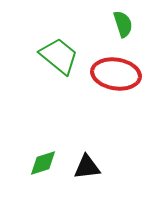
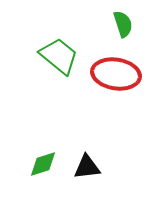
green diamond: moved 1 px down
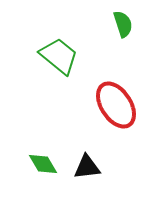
red ellipse: moved 31 px down; rotated 48 degrees clockwise
green diamond: rotated 76 degrees clockwise
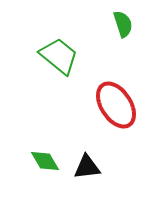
green diamond: moved 2 px right, 3 px up
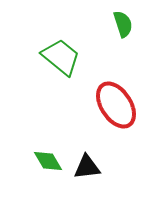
green trapezoid: moved 2 px right, 1 px down
green diamond: moved 3 px right
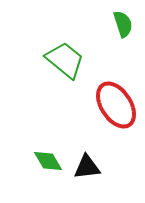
green trapezoid: moved 4 px right, 3 px down
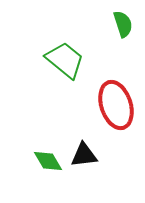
red ellipse: rotated 15 degrees clockwise
black triangle: moved 3 px left, 12 px up
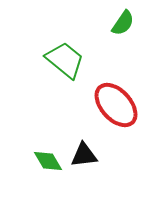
green semicircle: moved 1 px up; rotated 52 degrees clockwise
red ellipse: rotated 24 degrees counterclockwise
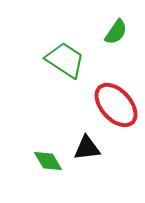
green semicircle: moved 7 px left, 9 px down
green trapezoid: rotated 6 degrees counterclockwise
black triangle: moved 3 px right, 7 px up
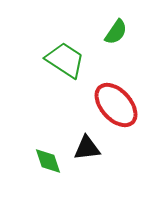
green diamond: rotated 12 degrees clockwise
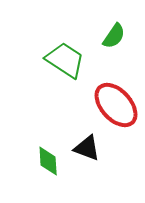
green semicircle: moved 2 px left, 4 px down
black triangle: rotated 28 degrees clockwise
green diamond: rotated 16 degrees clockwise
